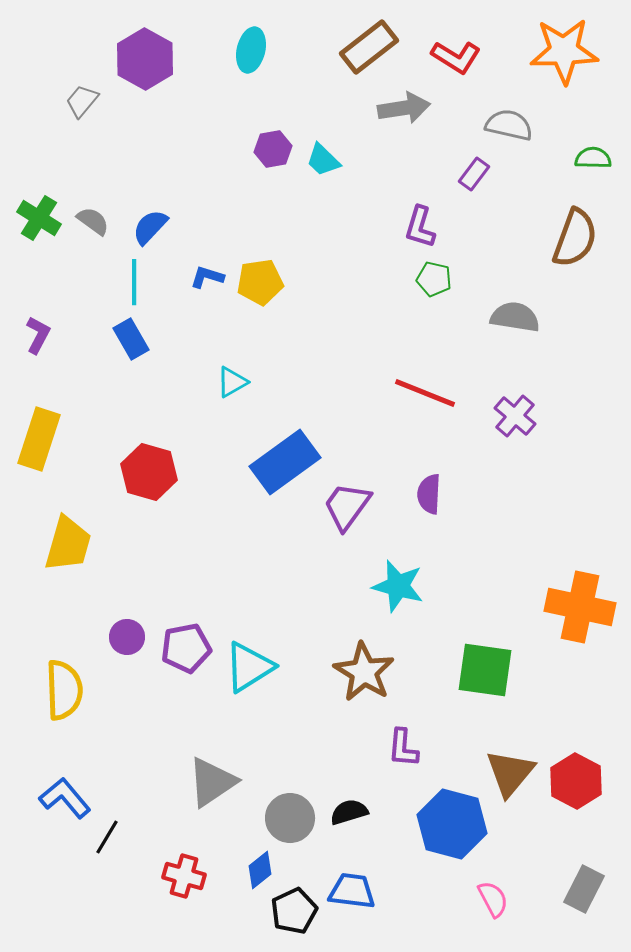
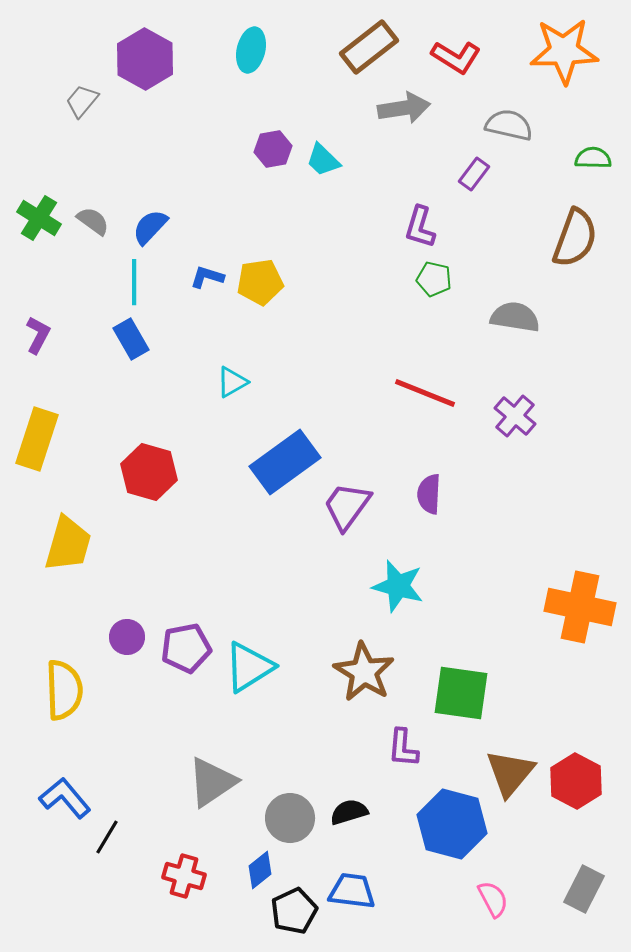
yellow rectangle at (39, 439): moved 2 px left
green square at (485, 670): moved 24 px left, 23 px down
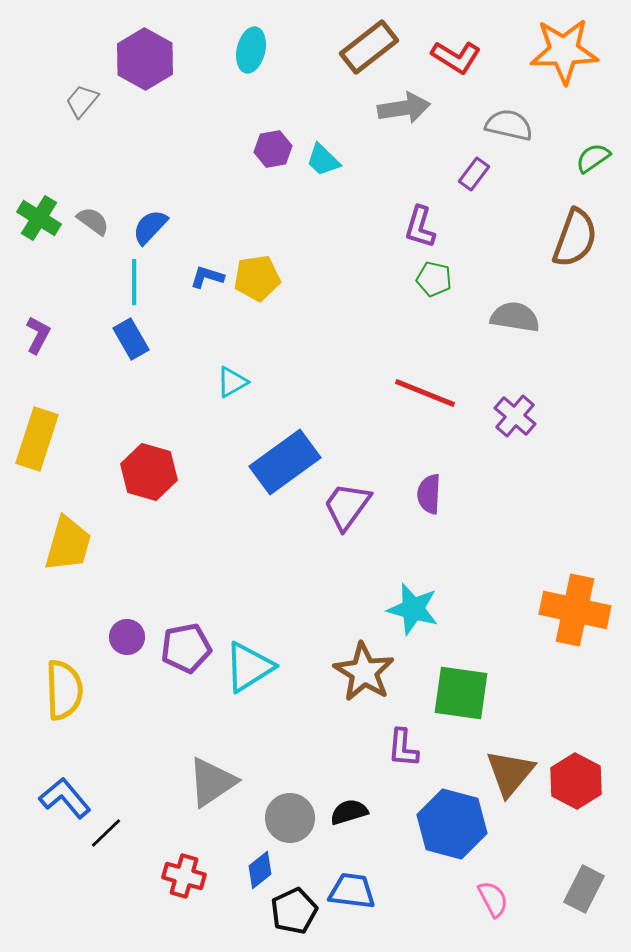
green semicircle at (593, 158): rotated 36 degrees counterclockwise
yellow pentagon at (260, 282): moved 3 px left, 4 px up
cyan star at (398, 586): moved 15 px right, 23 px down
orange cross at (580, 607): moved 5 px left, 3 px down
black line at (107, 837): moved 1 px left, 4 px up; rotated 15 degrees clockwise
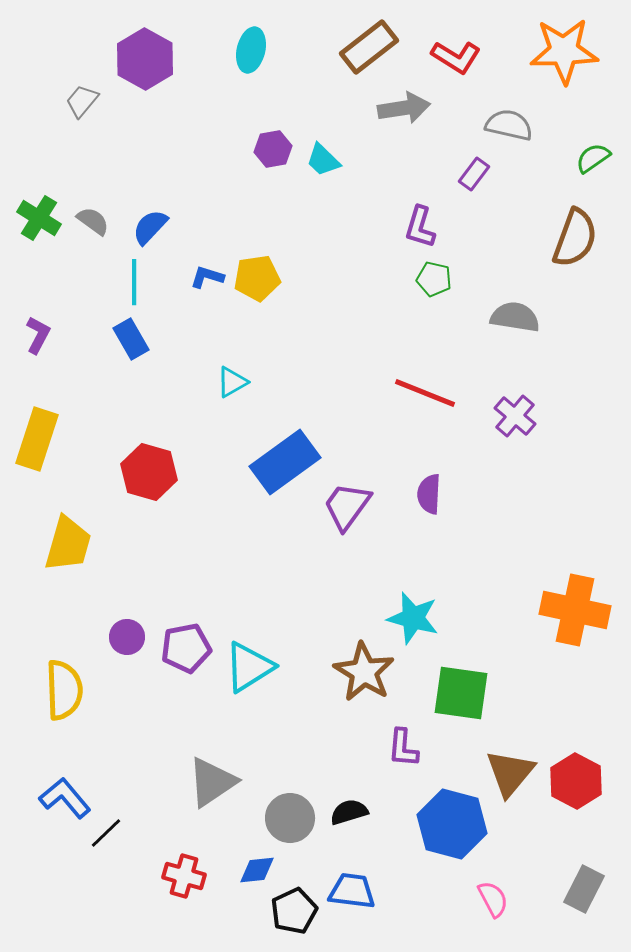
cyan star at (413, 609): moved 9 px down
blue diamond at (260, 870): moved 3 px left; rotated 33 degrees clockwise
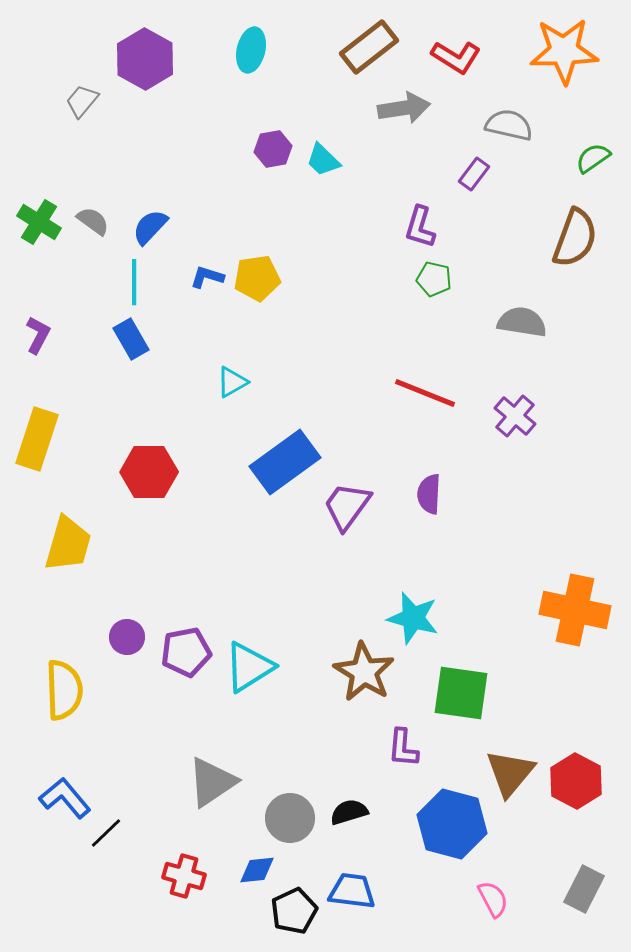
green cross at (39, 218): moved 4 px down
gray semicircle at (515, 317): moved 7 px right, 5 px down
red hexagon at (149, 472): rotated 16 degrees counterclockwise
purple pentagon at (186, 648): moved 4 px down
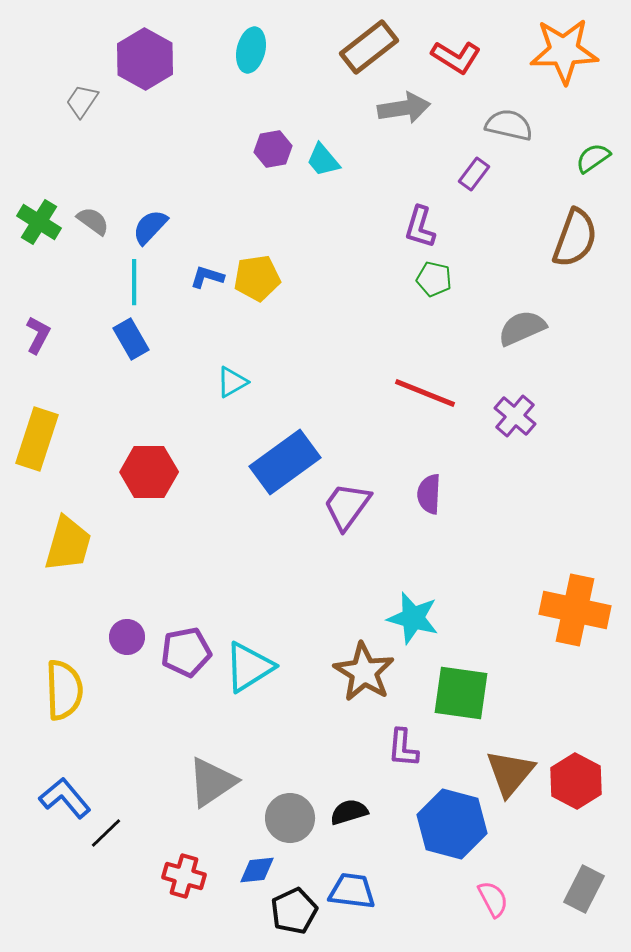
gray trapezoid at (82, 101): rotated 6 degrees counterclockwise
cyan trapezoid at (323, 160): rotated 6 degrees clockwise
gray semicircle at (522, 322): moved 6 px down; rotated 33 degrees counterclockwise
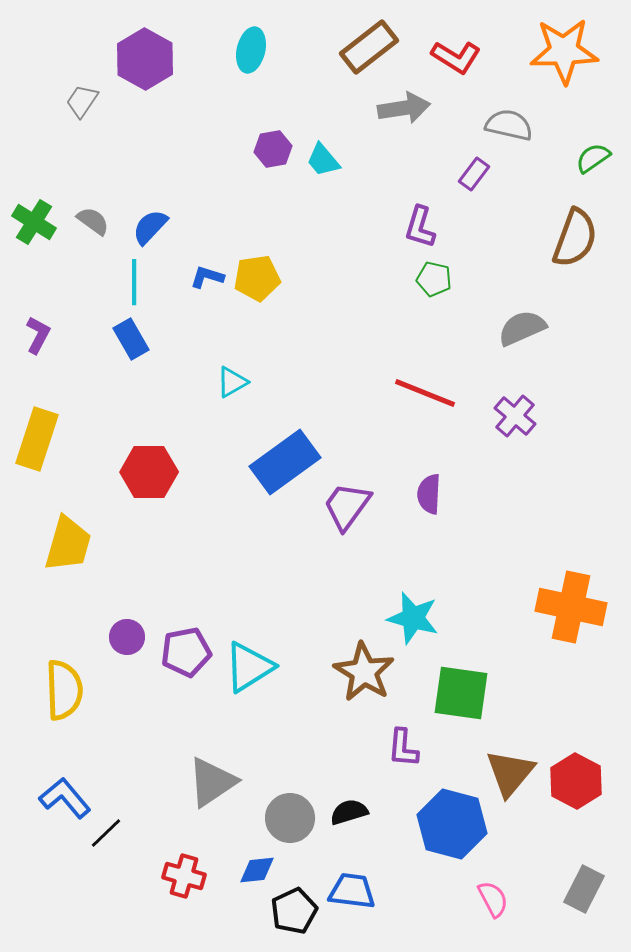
green cross at (39, 222): moved 5 px left
orange cross at (575, 610): moved 4 px left, 3 px up
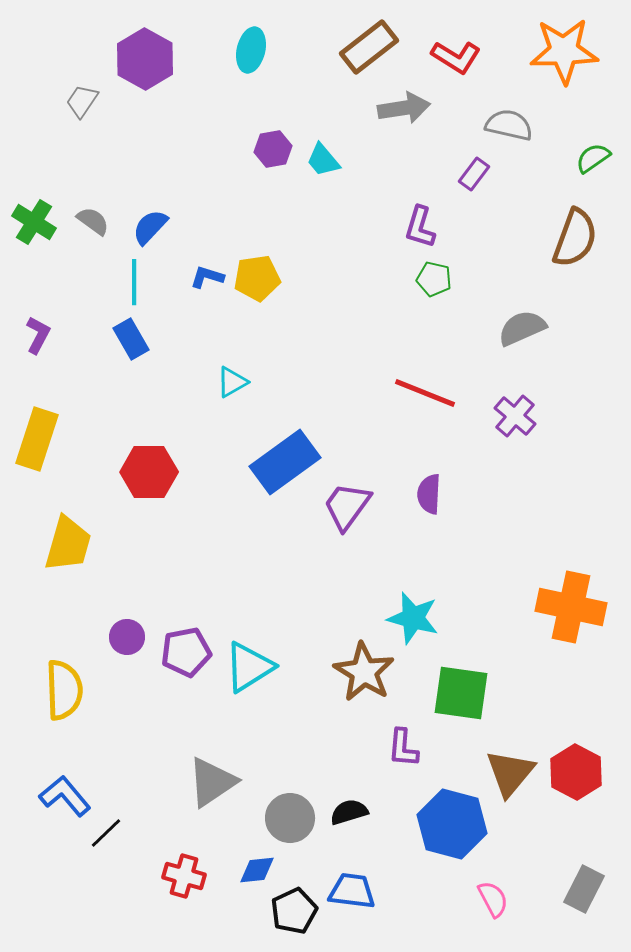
red hexagon at (576, 781): moved 9 px up
blue L-shape at (65, 798): moved 2 px up
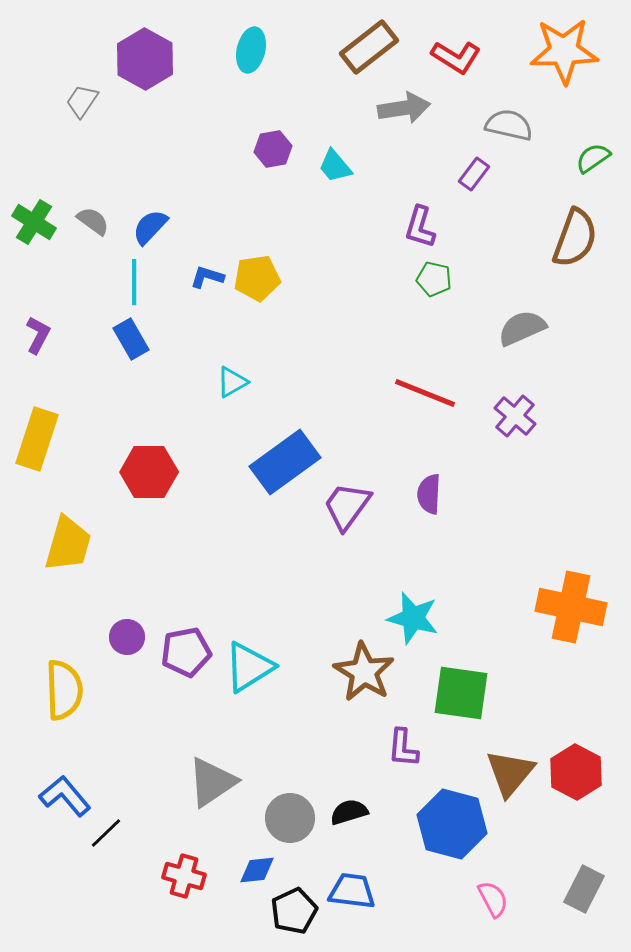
cyan trapezoid at (323, 160): moved 12 px right, 6 px down
